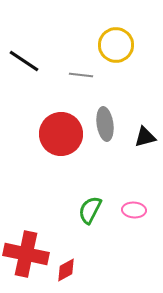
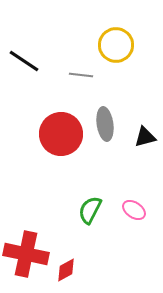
pink ellipse: rotated 30 degrees clockwise
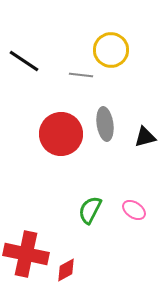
yellow circle: moved 5 px left, 5 px down
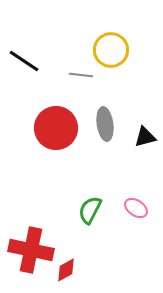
red circle: moved 5 px left, 6 px up
pink ellipse: moved 2 px right, 2 px up
red cross: moved 5 px right, 4 px up
